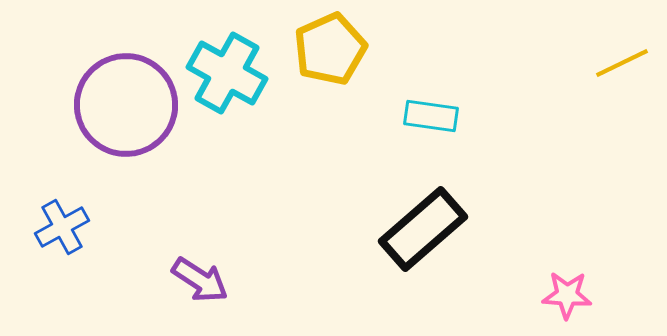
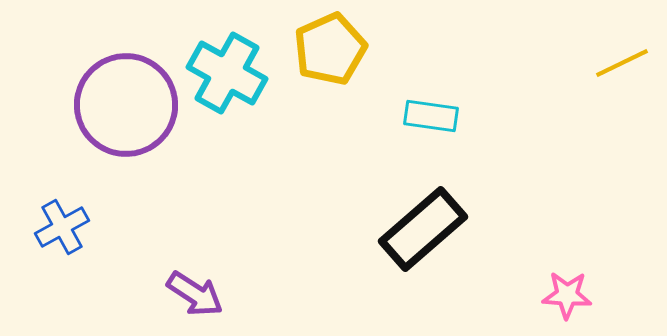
purple arrow: moved 5 px left, 14 px down
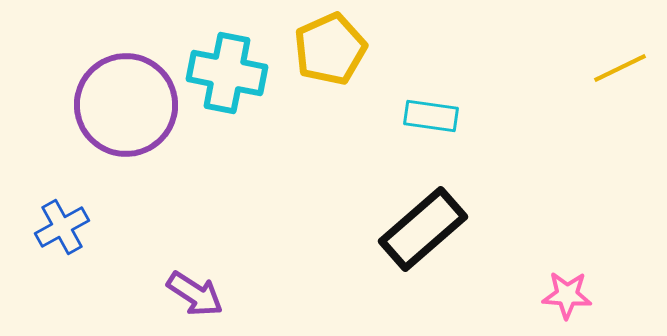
yellow line: moved 2 px left, 5 px down
cyan cross: rotated 18 degrees counterclockwise
